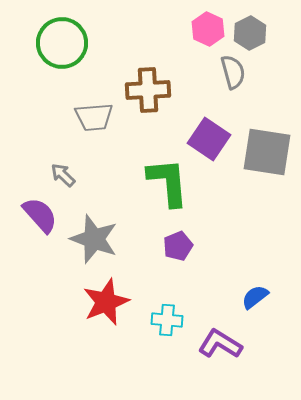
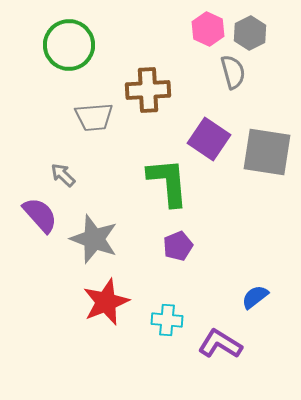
green circle: moved 7 px right, 2 px down
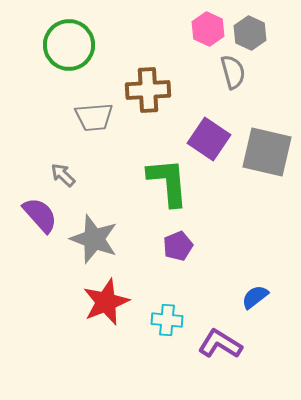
gray hexagon: rotated 8 degrees counterclockwise
gray square: rotated 4 degrees clockwise
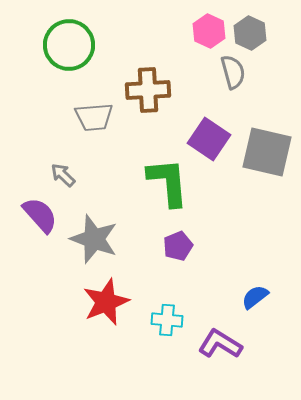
pink hexagon: moved 1 px right, 2 px down
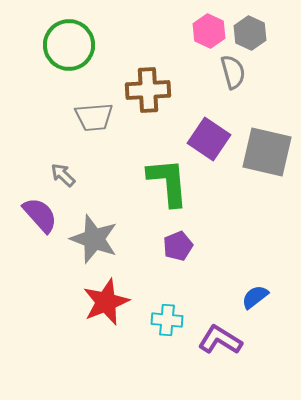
purple L-shape: moved 4 px up
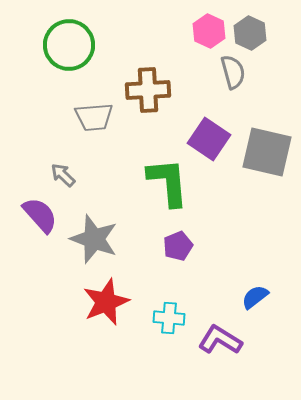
cyan cross: moved 2 px right, 2 px up
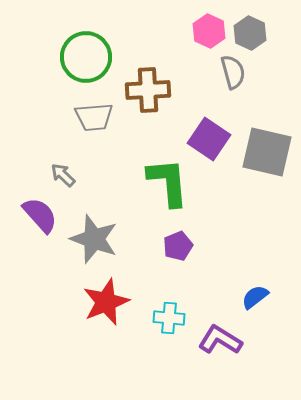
green circle: moved 17 px right, 12 px down
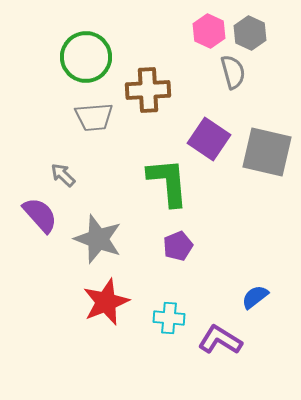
gray star: moved 4 px right
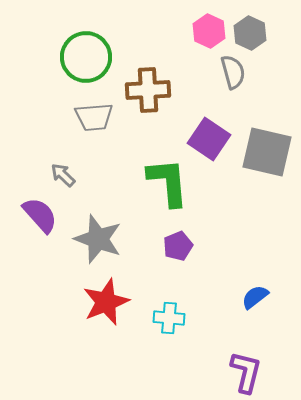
purple L-shape: moved 26 px right, 32 px down; rotated 72 degrees clockwise
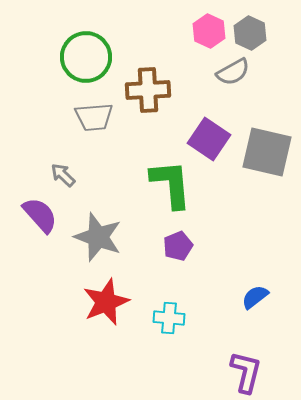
gray semicircle: rotated 76 degrees clockwise
green L-shape: moved 3 px right, 2 px down
gray star: moved 2 px up
